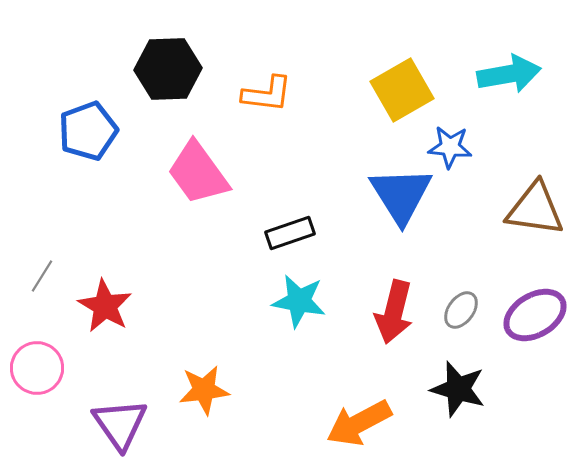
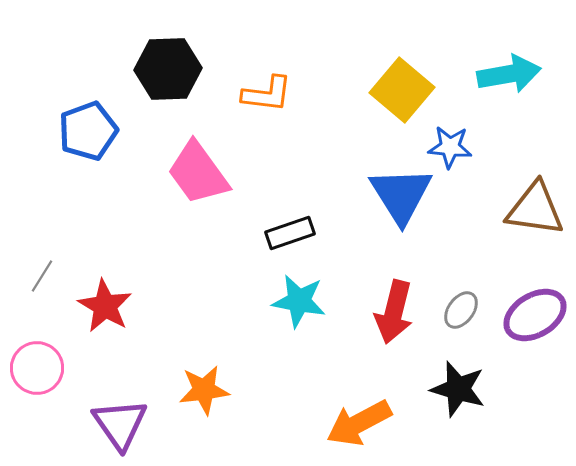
yellow square: rotated 20 degrees counterclockwise
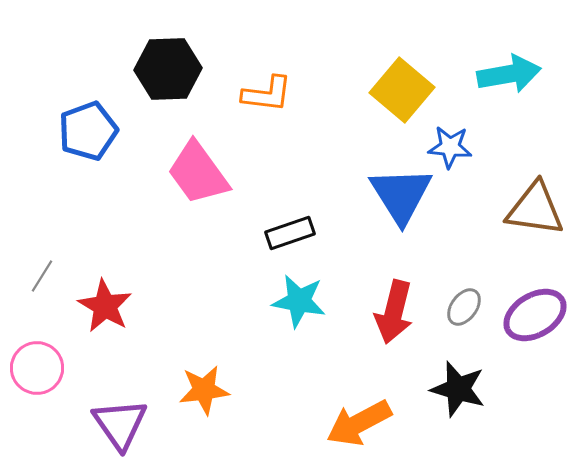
gray ellipse: moved 3 px right, 3 px up
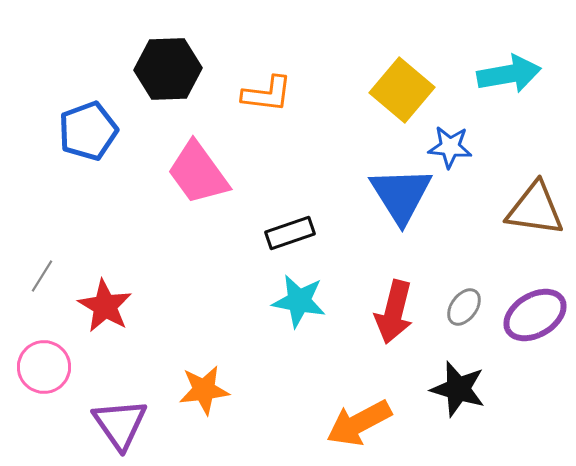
pink circle: moved 7 px right, 1 px up
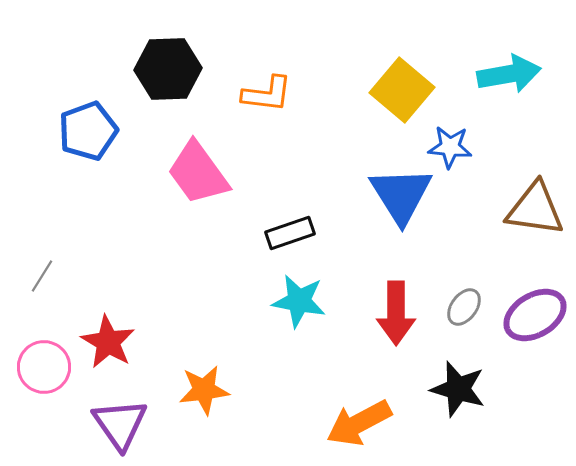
red star: moved 3 px right, 36 px down
red arrow: moved 2 px right, 1 px down; rotated 14 degrees counterclockwise
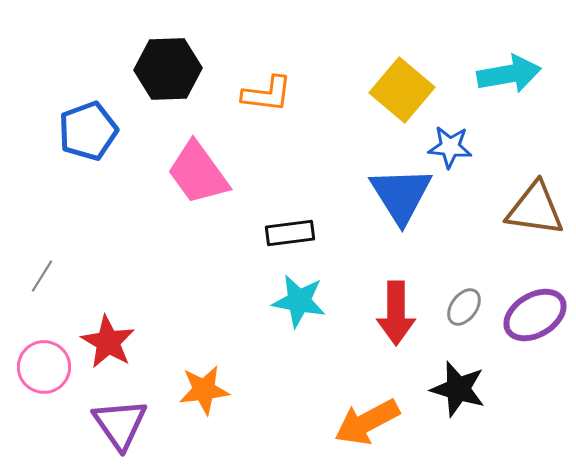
black rectangle: rotated 12 degrees clockwise
orange arrow: moved 8 px right, 1 px up
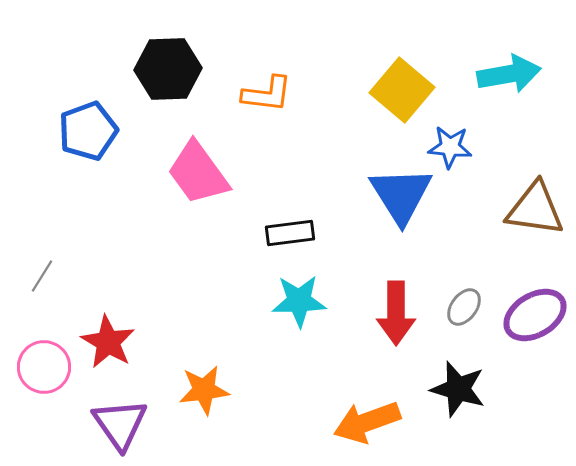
cyan star: rotated 12 degrees counterclockwise
orange arrow: rotated 8 degrees clockwise
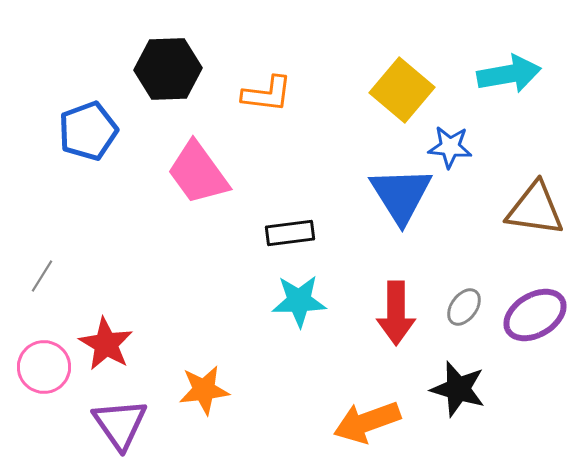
red star: moved 2 px left, 2 px down
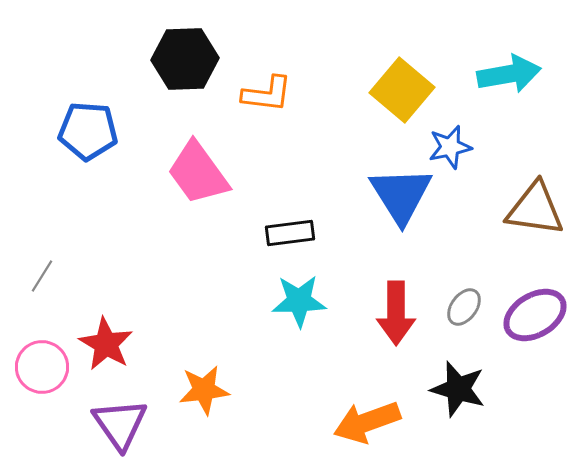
black hexagon: moved 17 px right, 10 px up
blue pentagon: rotated 24 degrees clockwise
blue star: rotated 18 degrees counterclockwise
pink circle: moved 2 px left
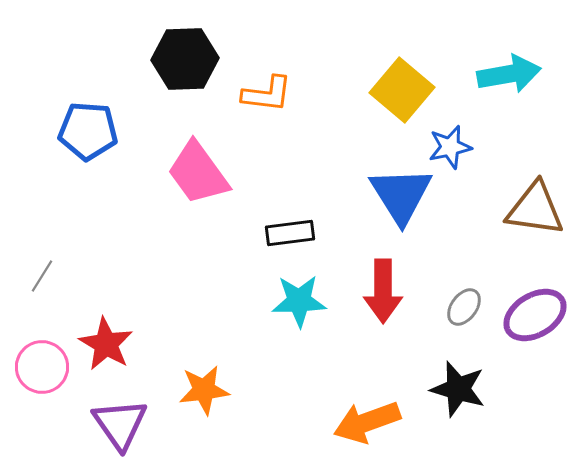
red arrow: moved 13 px left, 22 px up
